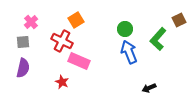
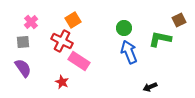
orange square: moved 3 px left
green circle: moved 1 px left, 1 px up
green L-shape: moved 2 px right; rotated 60 degrees clockwise
pink rectangle: rotated 10 degrees clockwise
purple semicircle: rotated 48 degrees counterclockwise
black arrow: moved 1 px right, 1 px up
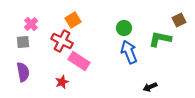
pink cross: moved 2 px down
purple semicircle: moved 4 px down; rotated 24 degrees clockwise
red star: rotated 24 degrees clockwise
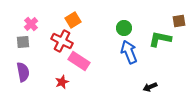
brown square: moved 1 px down; rotated 16 degrees clockwise
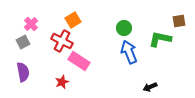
gray square: rotated 24 degrees counterclockwise
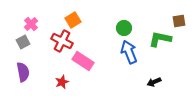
pink rectangle: moved 4 px right
black arrow: moved 4 px right, 5 px up
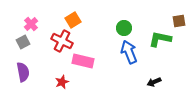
pink rectangle: rotated 20 degrees counterclockwise
